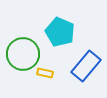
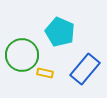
green circle: moved 1 px left, 1 px down
blue rectangle: moved 1 px left, 3 px down
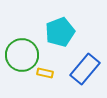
cyan pentagon: rotated 28 degrees clockwise
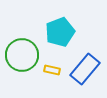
yellow rectangle: moved 7 px right, 3 px up
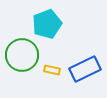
cyan pentagon: moved 13 px left, 8 px up
blue rectangle: rotated 24 degrees clockwise
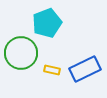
cyan pentagon: moved 1 px up
green circle: moved 1 px left, 2 px up
